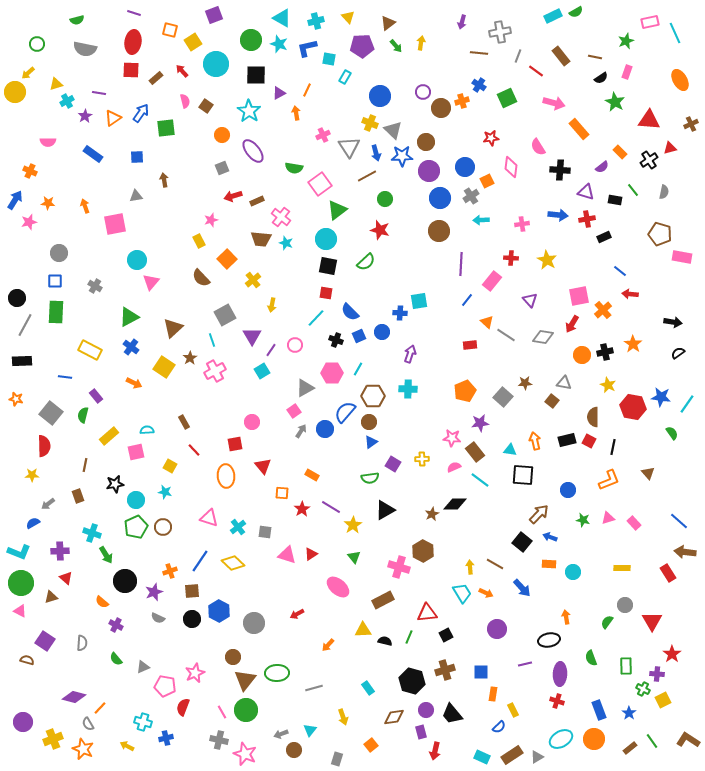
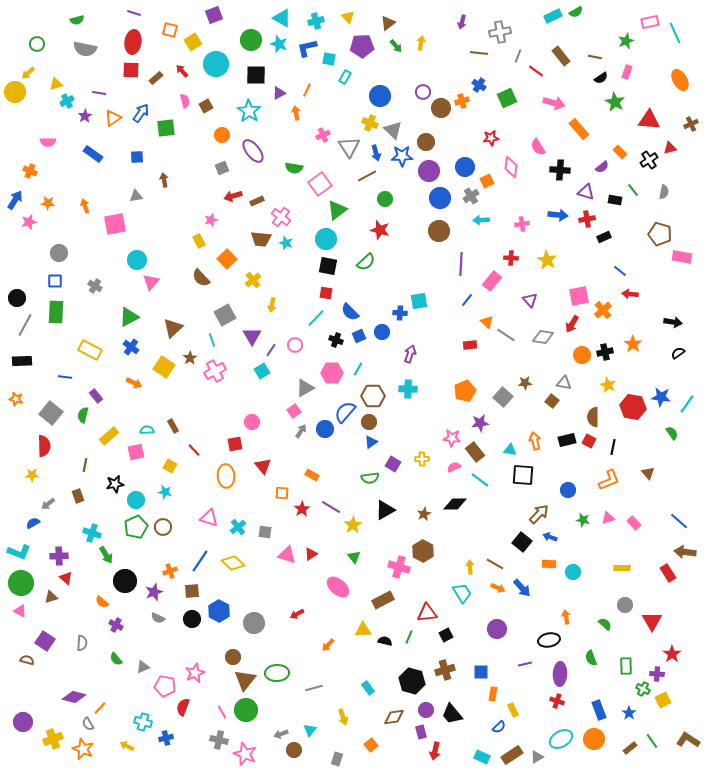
brown square at (206, 106): rotated 24 degrees clockwise
brown rectangle at (184, 422): moved 11 px left, 4 px down
brown star at (432, 514): moved 8 px left
purple cross at (60, 551): moved 1 px left, 5 px down
orange arrow at (486, 593): moved 12 px right, 5 px up
green semicircle at (607, 622): moved 2 px left, 2 px down; rotated 96 degrees clockwise
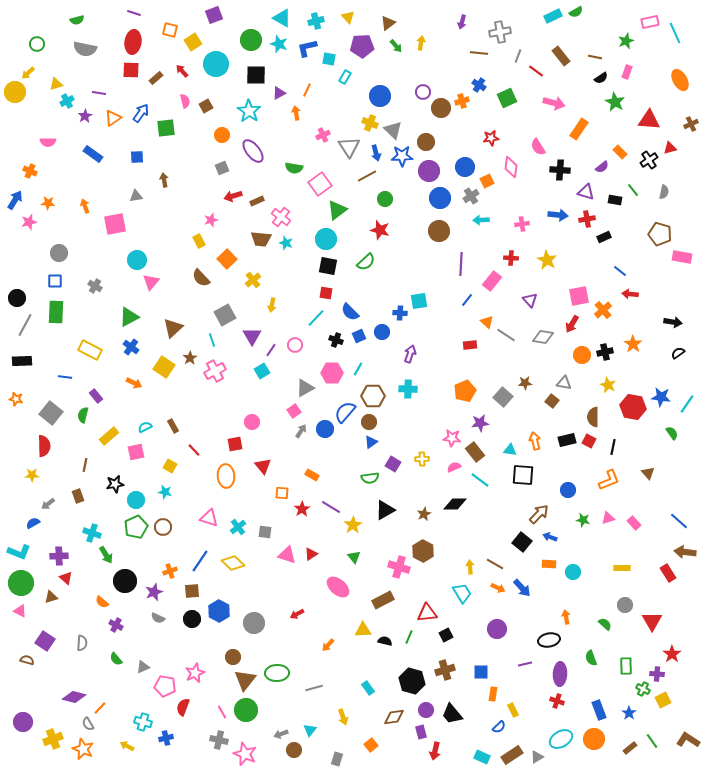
orange rectangle at (579, 129): rotated 75 degrees clockwise
cyan semicircle at (147, 430): moved 2 px left, 3 px up; rotated 24 degrees counterclockwise
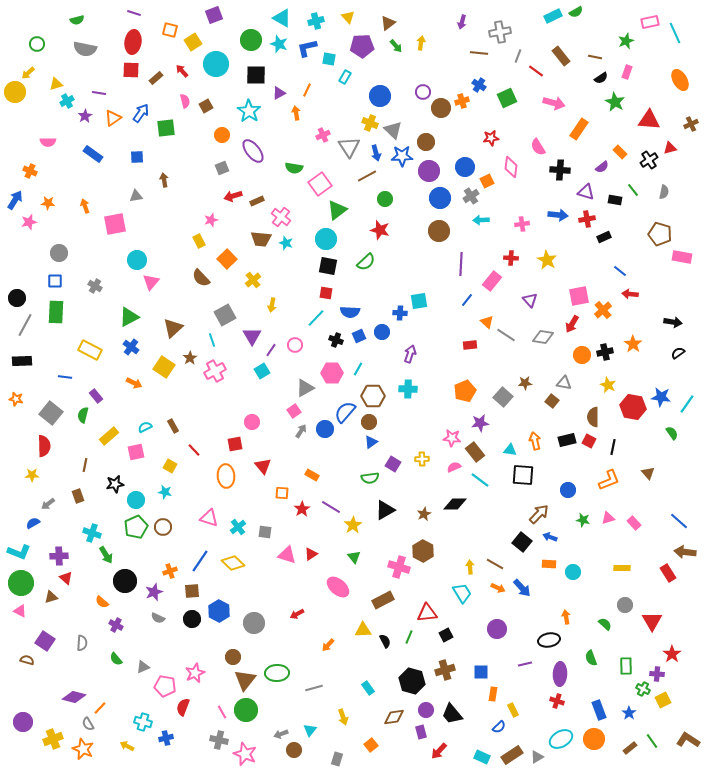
blue semicircle at (350, 312): rotated 42 degrees counterclockwise
black semicircle at (385, 641): rotated 48 degrees clockwise
red arrow at (435, 751): moved 4 px right; rotated 30 degrees clockwise
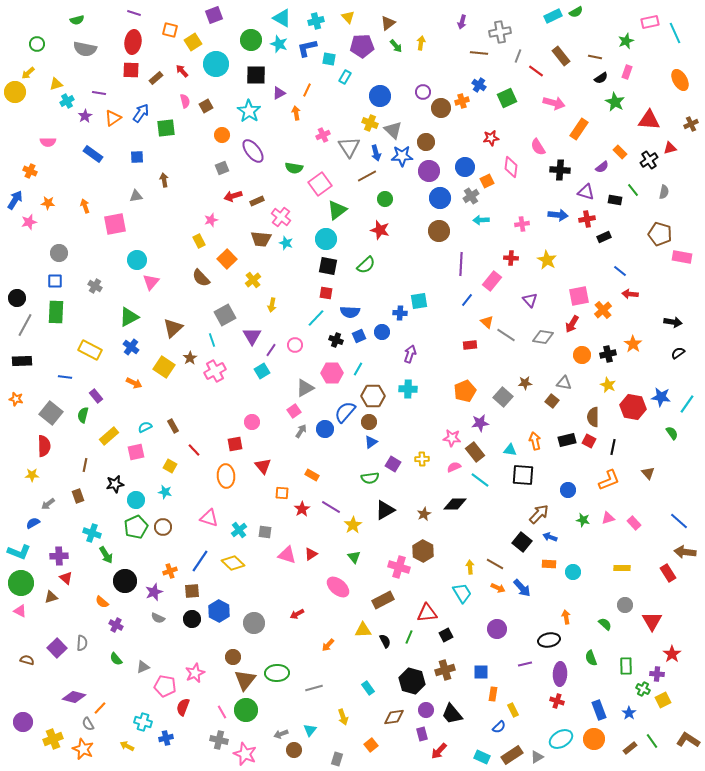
green semicircle at (366, 262): moved 3 px down
black cross at (605, 352): moved 3 px right, 2 px down
cyan cross at (238, 527): moved 1 px right, 3 px down
purple square at (45, 641): moved 12 px right, 7 px down; rotated 12 degrees clockwise
purple rectangle at (421, 732): moved 1 px right, 2 px down
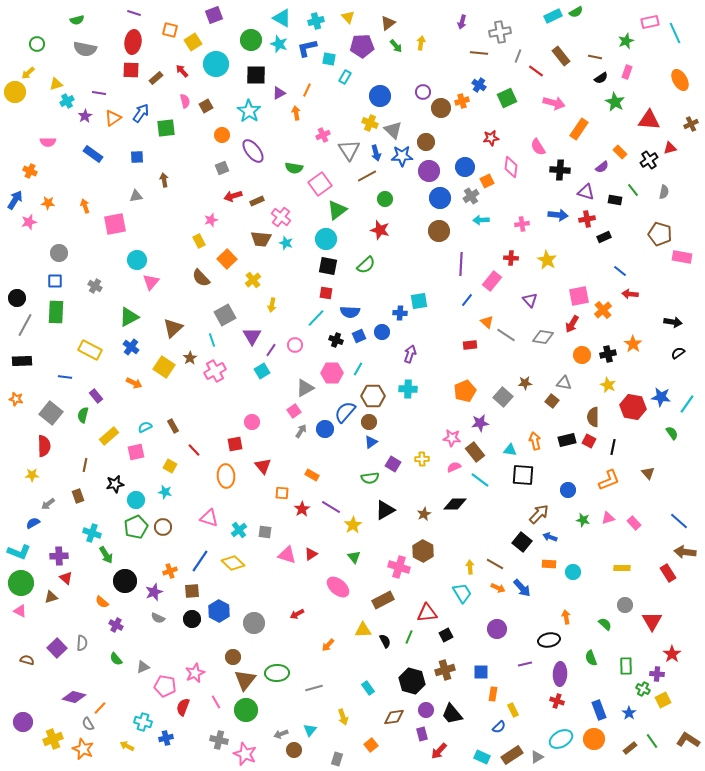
gray triangle at (349, 147): moved 3 px down
pink line at (222, 712): moved 6 px left, 10 px up
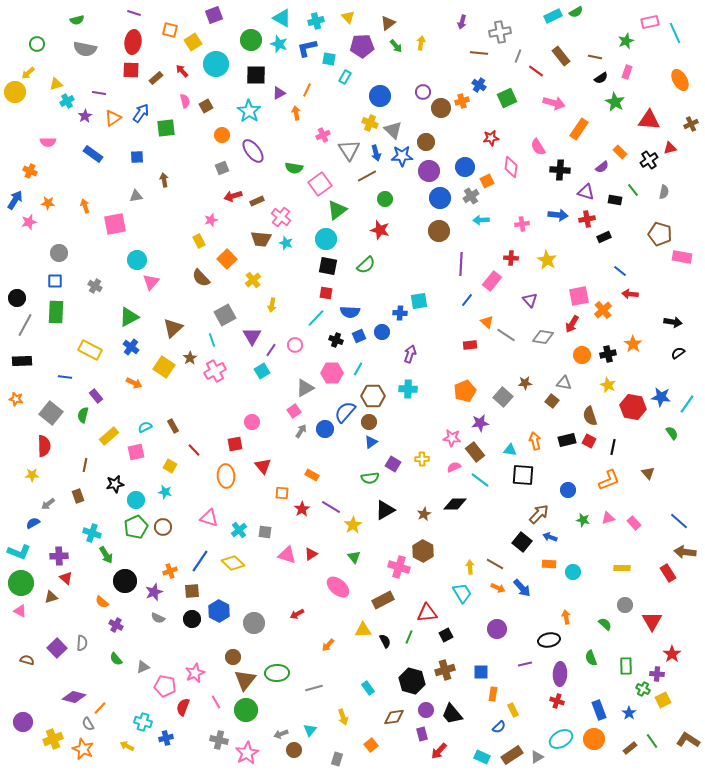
brown semicircle at (593, 417): moved 3 px left, 1 px up; rotated 18 degrees counterclockwise
pink star at (245, 754): moved 2 px right, 1 px up; rotated 20 degrees clockwise
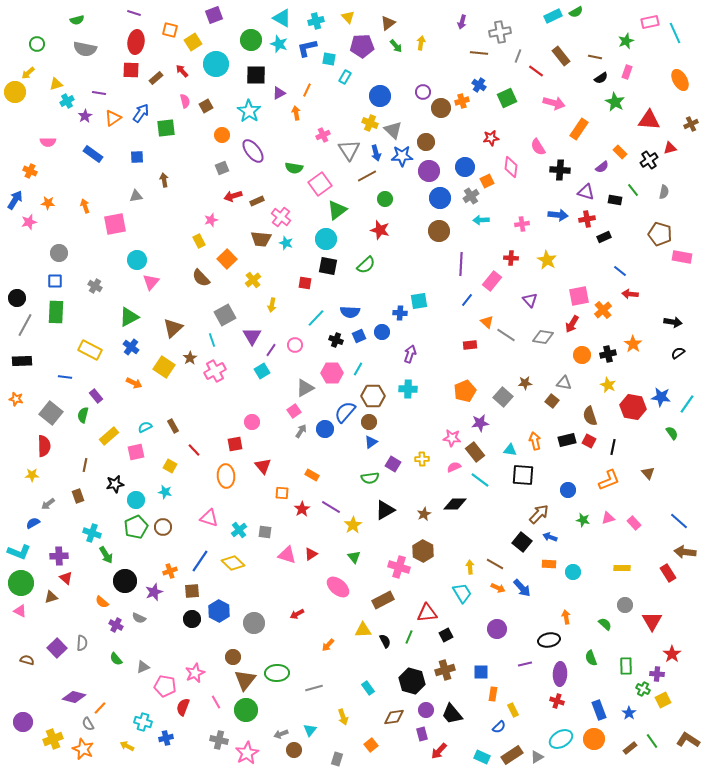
red ellipse at (133, 42): moved 3 px right
red square at (326, 293): moved 21 px left, 10 px up
gray semicircle at (158, 618): moved 19 px left
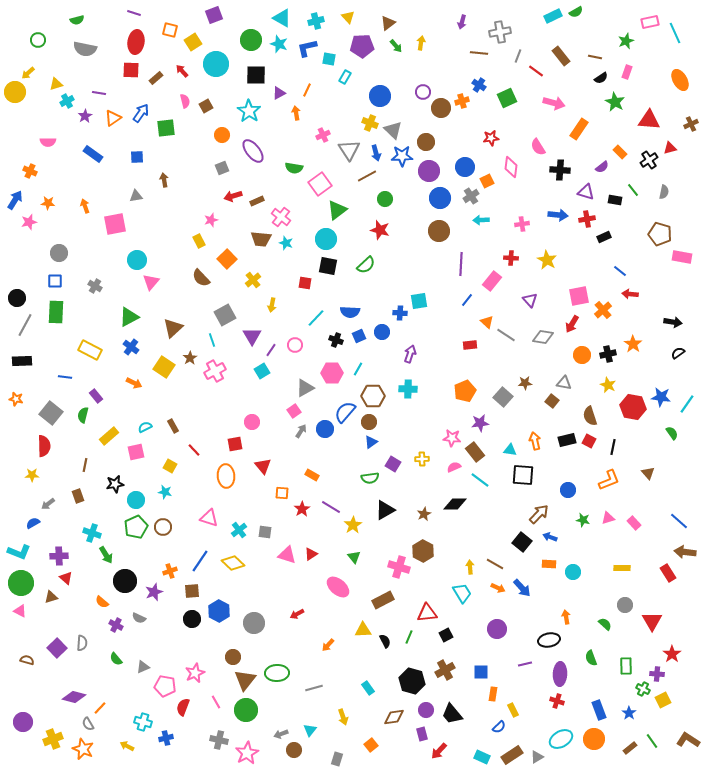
green circle at (37, 44): moved 1 px right, 4 px up
brown cross at (445, 670): rotated 12 degrees counterclockwise
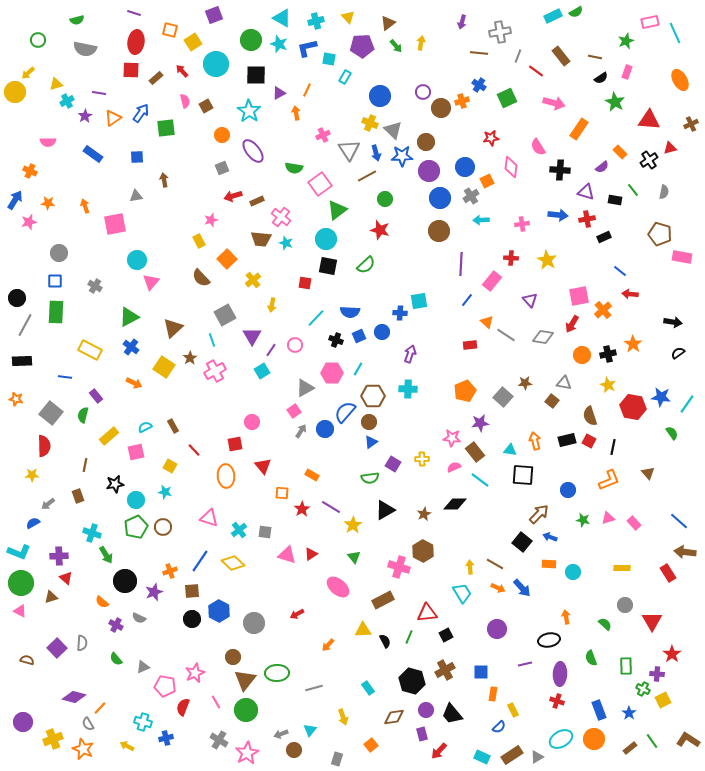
gray cross at (219, 740): rotated 18 degrees clockwise
